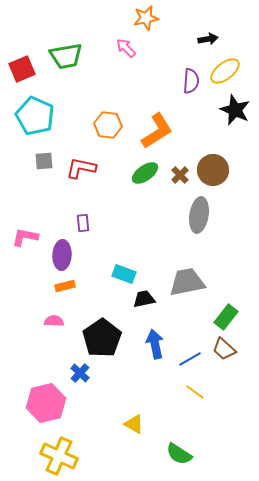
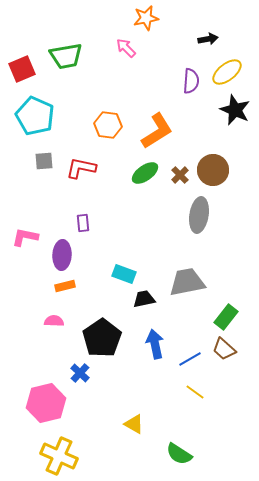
yellow ellipse: moved 2 px right, 1 px down
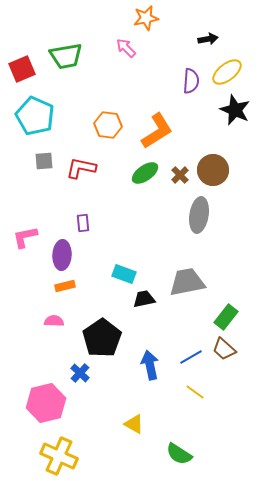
pink L-shape: rotated 24 degrees counterclockwise
blue arrow: moved 5 px left, 21 px down
blue line: moved 1 px right, 2 px up
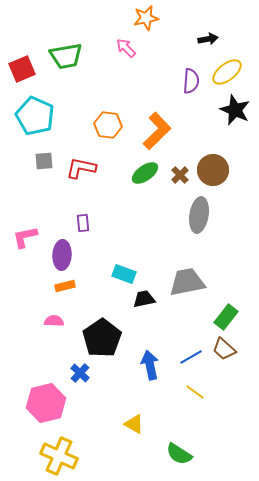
orange L-shape: rotated 12 degrees counterclockwise
